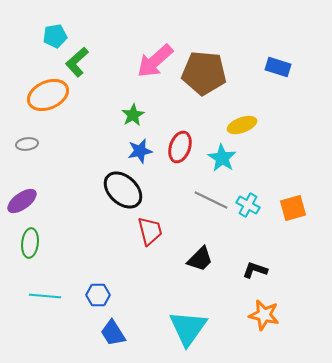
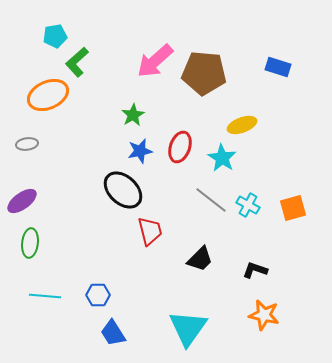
gray line: rotated 12 degrees clockwise
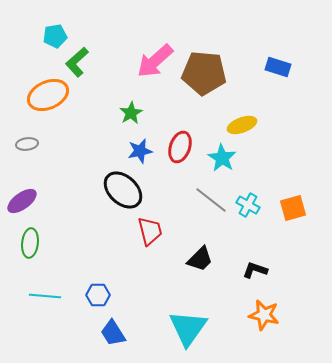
green star: moved 2 px left, 2 px up
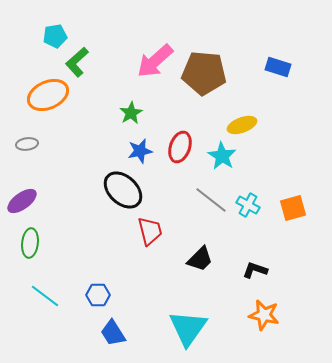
cyan star: moved 2 px up
cyan line: rotated 32 degrees clockwise
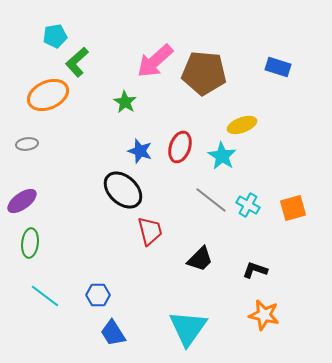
green star: moved 6 px left, 11 px up; rotated 10 degrees counterclockwise
blue star: rotated 30 degrees clockwise
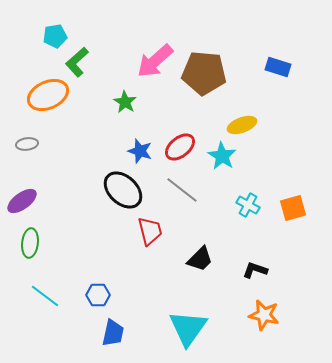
red ellipse: rotated 32 degrees clockwise
gray line: moved 29 px left, 10 px up
blue trapezoid: rotated 136 degrees counterclockwise
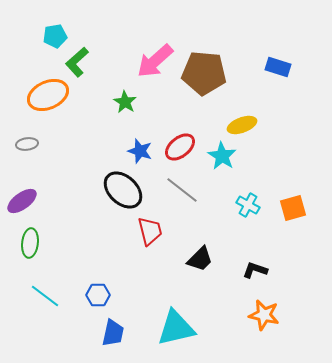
cyan triangle: moved 12 px left; rotated 42 degrees clockwise
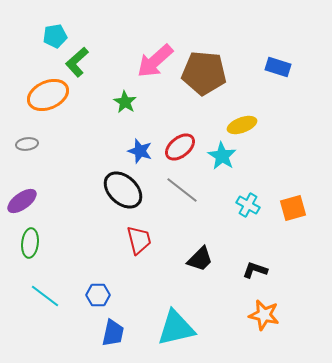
red trapezoid: moved 11 px left, 9 px down
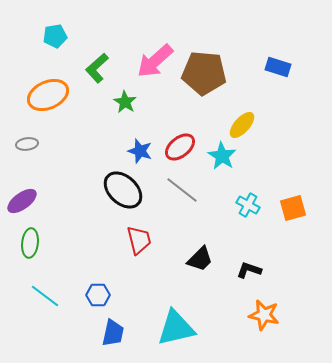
green L-shape: moved 20 px right, 6 px down
yellow ellipse: rotated 28 degrees counterclockwise
black L-shape: moved 6 px left
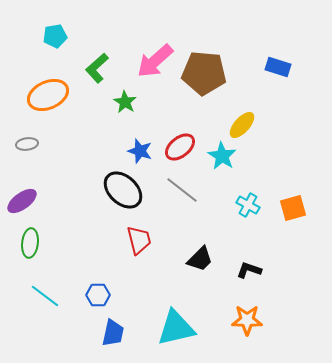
orange star: moved 17 px left, 5 px down; rotated 12 degrees counterclockwise
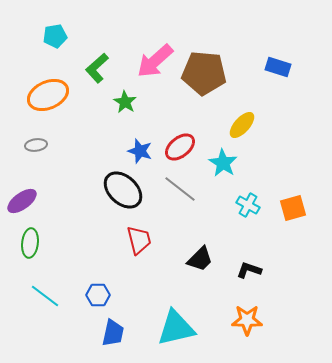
gray ellipse: moved 9 px right, 1 px down
cyan star: moved 1 px right, 7 px down
gray line: moved 2 px left, 1 px up
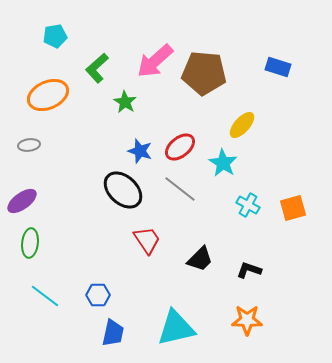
gray ellipse: moved 7 px left
red trapezoid: moved 8 px right; rotated 20 degrees counterclockwise
